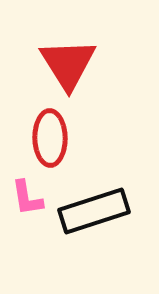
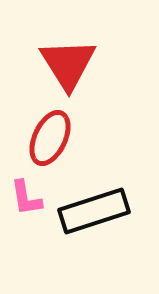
red ellipse: rotated 26 degrees clockwise
pink L-shape: moved 1 px left
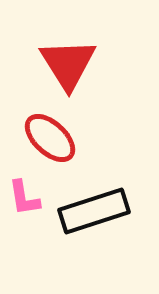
red ellipse: rotated 72 degrees counterclockwise
pink L-shape: moved 2 px left
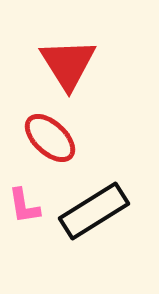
pink L-shape: moved 8 px down
black rectangle: rotated 14 degrees counterclockwise
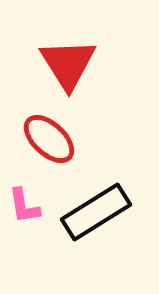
red ellipse: moved 1 px left, 1 px down
black rectangle: moved 2 px right, 1 px down
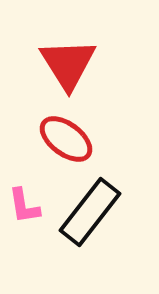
red ellipse: moved 17 px right; rotated 6 degrees counterclockwise
black rectangle: moved 6 px left; rotated 20 degrees counterclockwise
